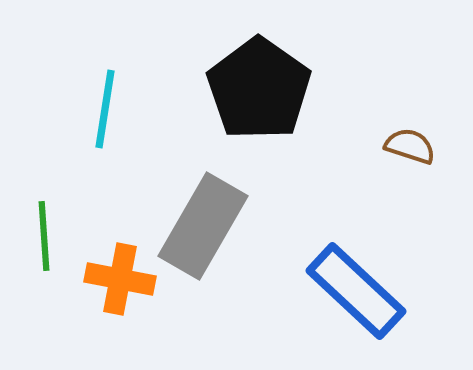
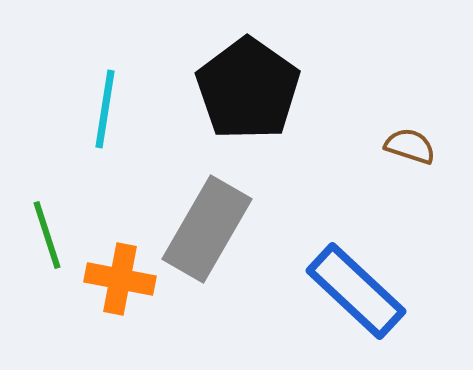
black pentagon: moved 11 px left
gray rectangle: moved 4 px right, 3 px down
green line: moved 3 px right, 1 px up; rotated 14 degrees counterclockwise
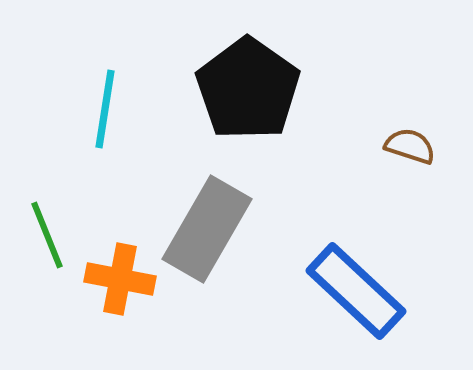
green line: rotated 4 degrees counterclockwise
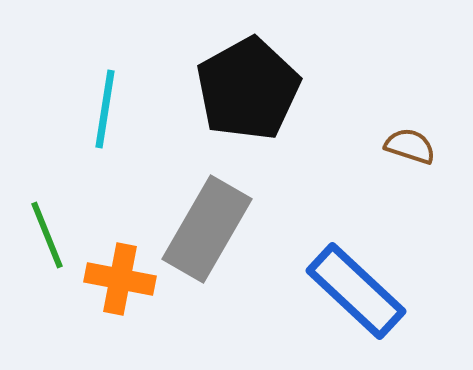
black pentagon: rotated 8 degrees clockwise
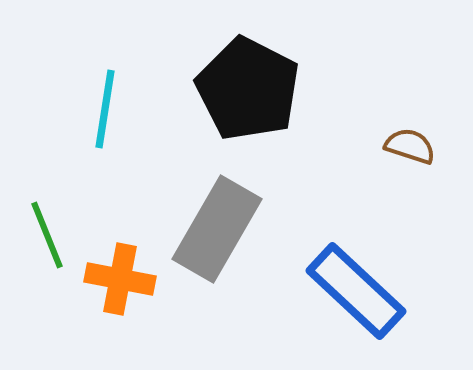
black pentagon: rotated 16 degrees counterclockwise
gray rectangle: moved 10 px right
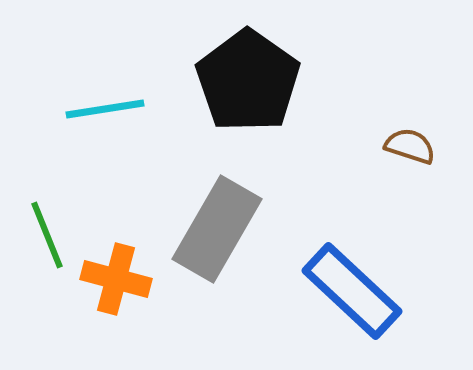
black pentagon: moved 8 px up; rotated 8 degrees clockwise
cyan line: rotated 72 degrees clockwise
orange cross: moved 4 px left; rotated 4 degrees clockwise
blue rectangle: moved 4 px left
